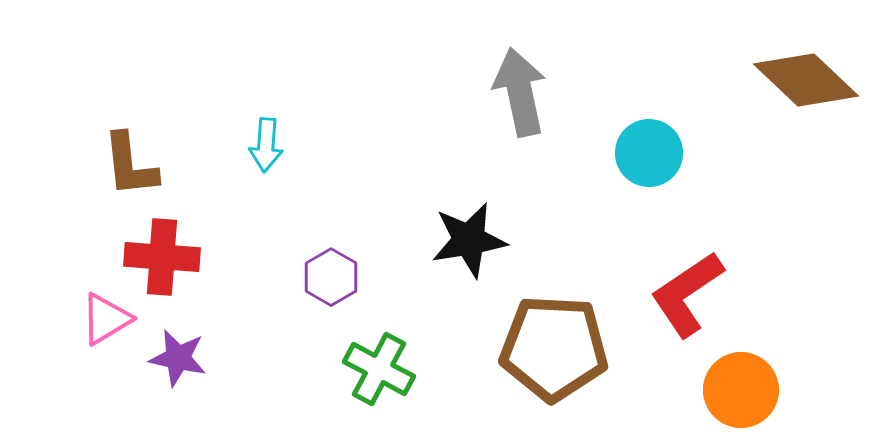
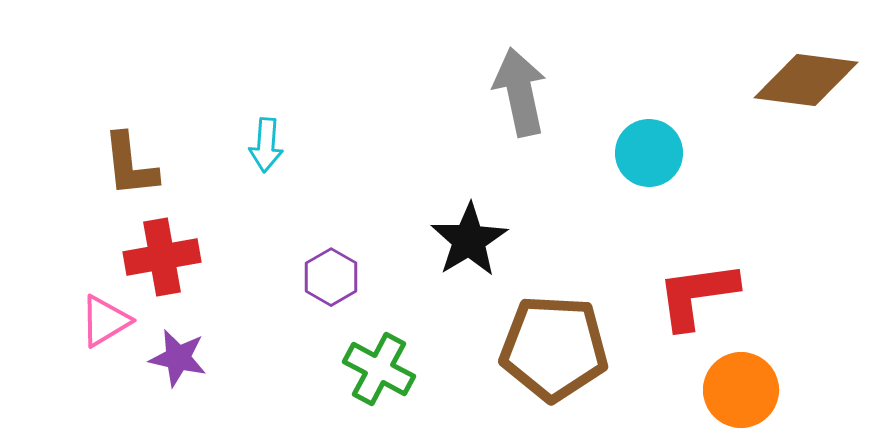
brown diamond: rotated 36 degrees counterclockwise
black star: rotated 22 degrees counterclockwise
red cross: rotated 14 degrees counterclockwise
red L-shape: moved 10 px right, 1 px down; rotated 26 degrees clockwise
pink triangle: moved 1 px left, 2 px down
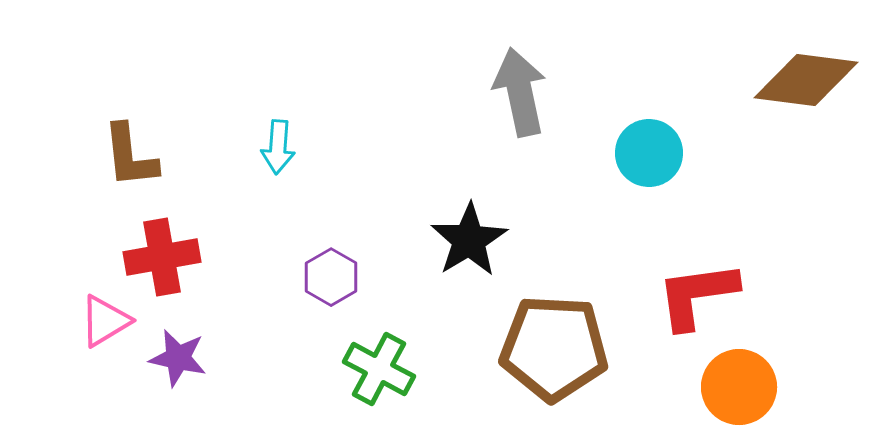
cyan arrow: moved 12 px right, 2 px down
brown L-shape: moved 9 px up
orange circle: moved 2 px left, 3 px up
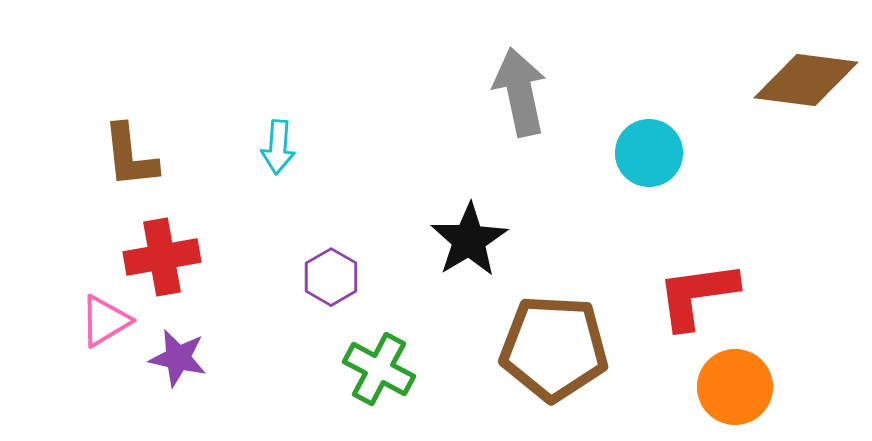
orange circle: moved 4 px left
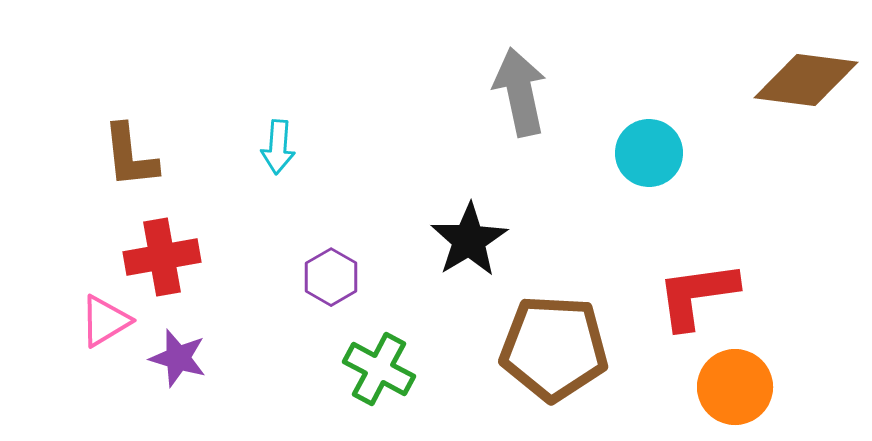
purple star: rotated 4 degrees clockwise
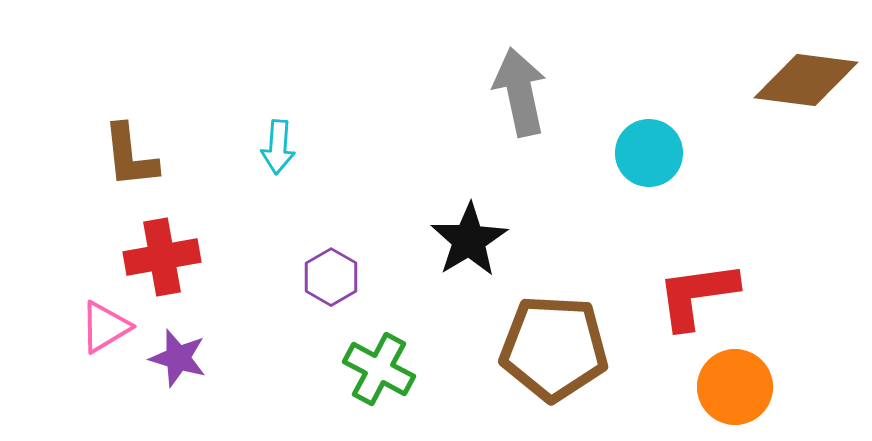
pink triangle: moved 6 px down
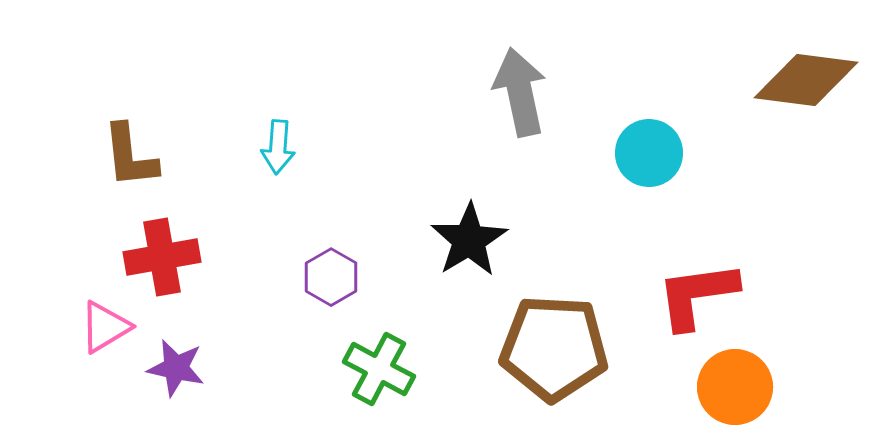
purple star: moved 2 px left, 10 px down; rotated 4 degrees counterclockwise
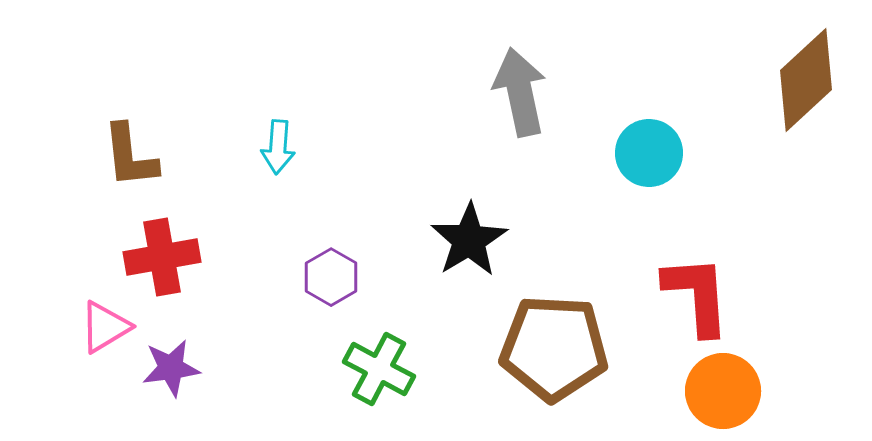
brown diamond: rotated 50 degrees counterclockwise
red L-shape: rotated 94 degrees clockwise
purple star: moved 5 px left; rotated 20 degrees counterclockwise
orange circle: moved 12 px left, 4 px down
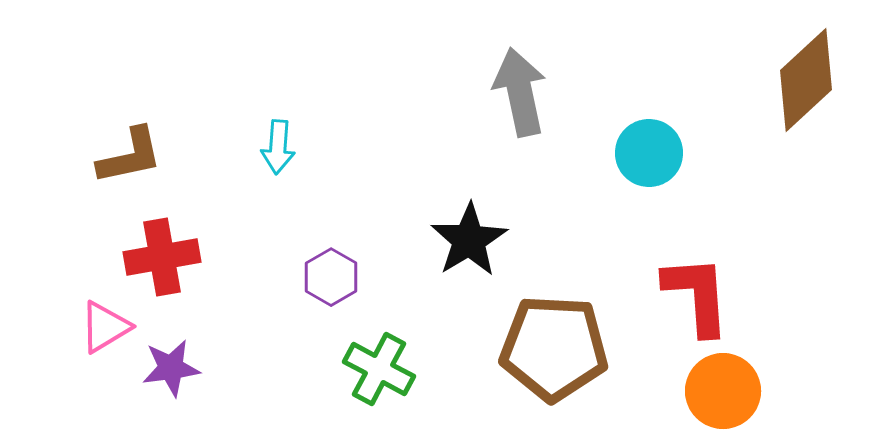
brown L-shape: rotated 96 degrees counterclockwise
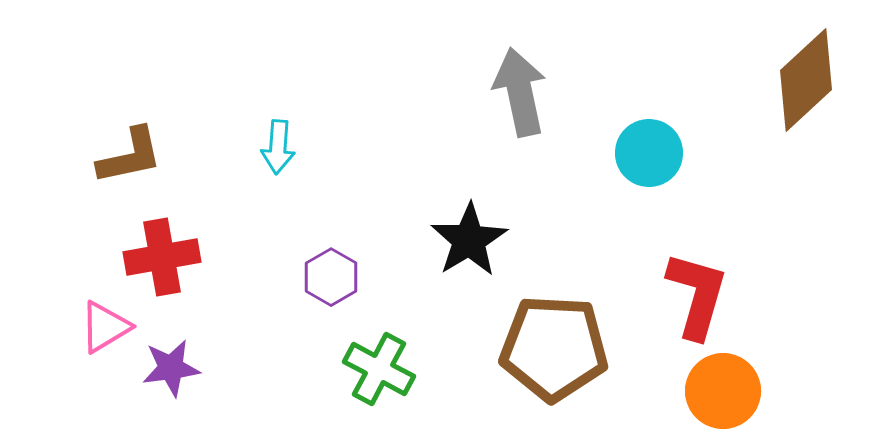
red L-shape: rotated 20 degrees clockwise
